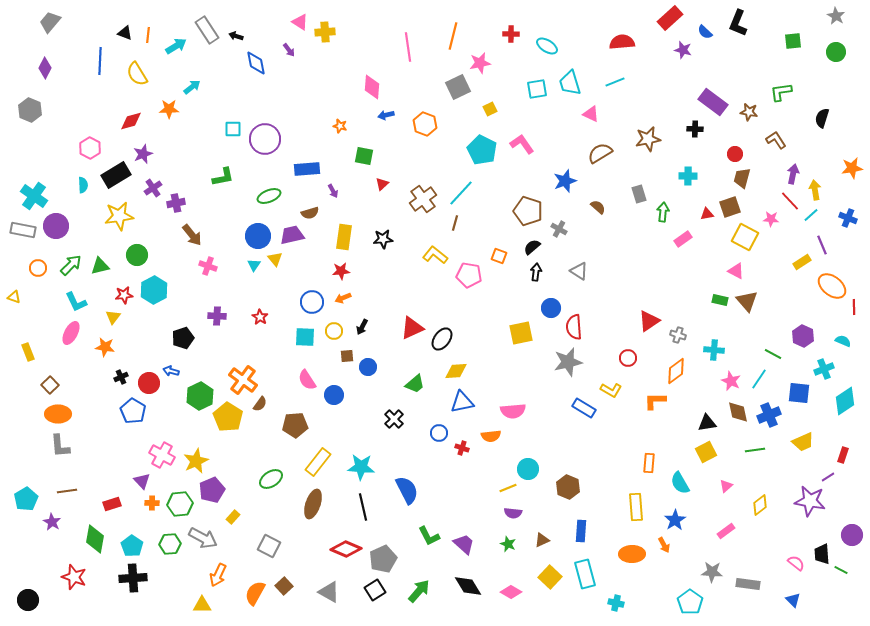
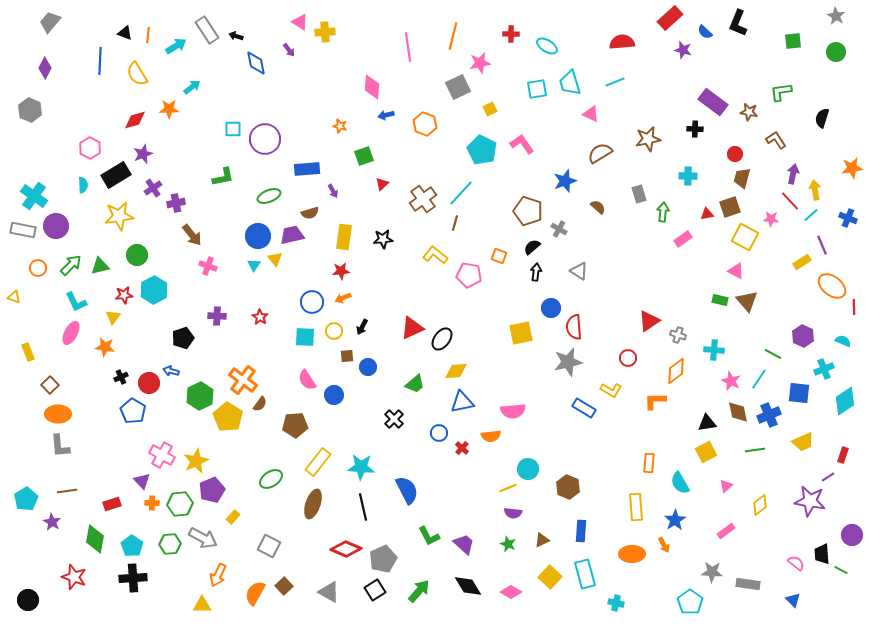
red diamond at (131, 121): moved 4 px right, 1 px up
green square at (364, 156): rotated 30 degrees counterclockwise
red cross at (462, 448): rotated 24 degrees clockwise
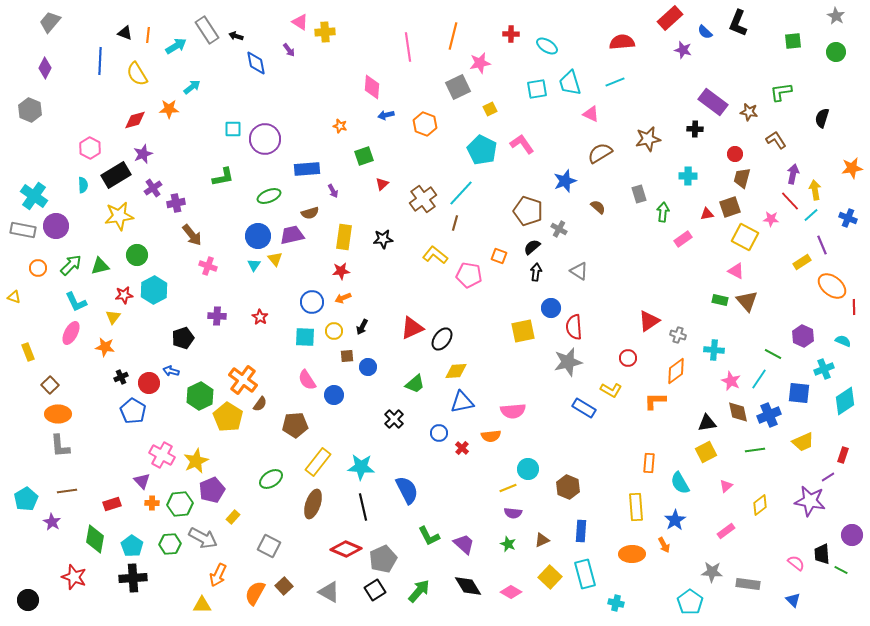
yellow square at (521, 333): moved 2 px right, 2 px up
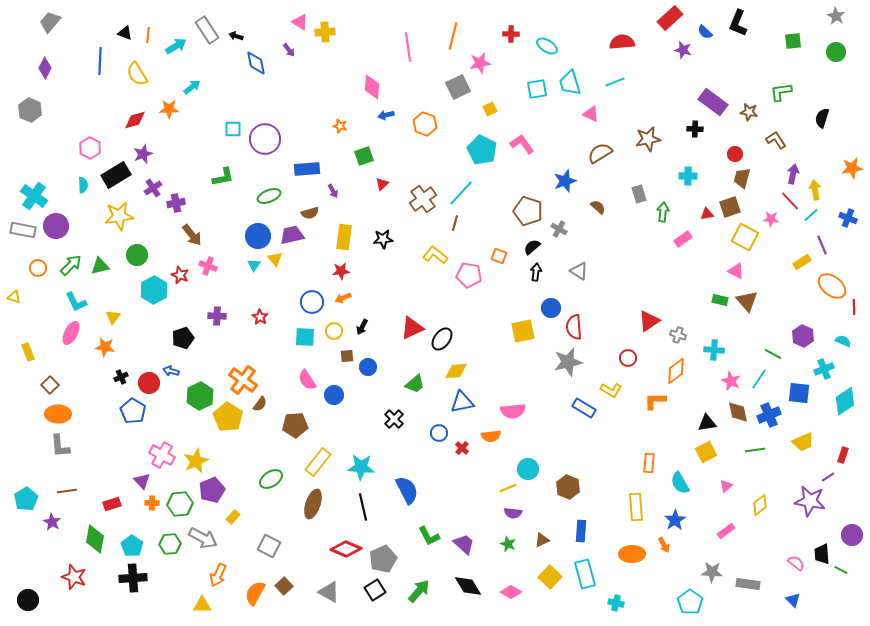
red star at (124, 295): moved 56 px right, 20 px up; rotated 30 degrees clockwise
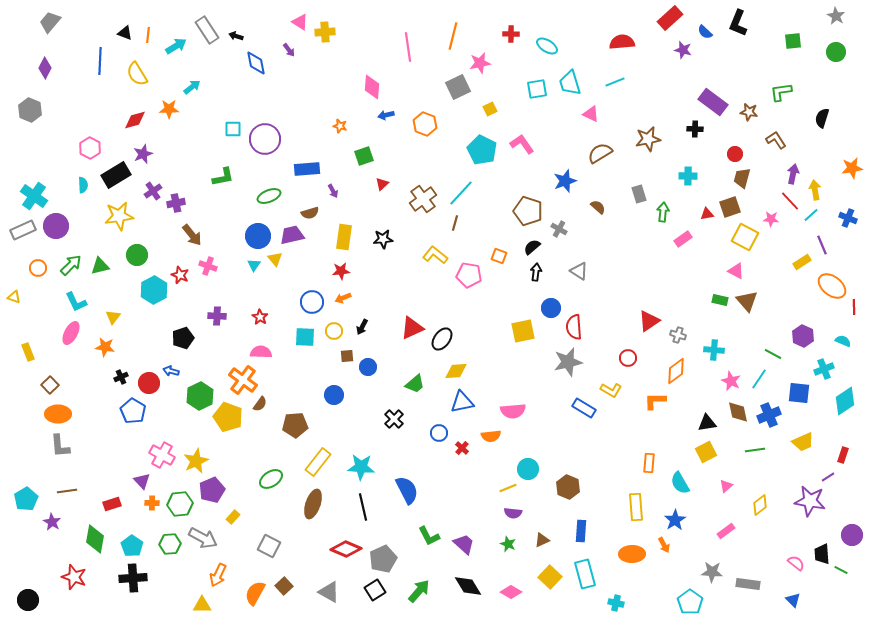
purple cross at (153, 188): moved 3 px down
gray rectangle at (23, 230): rotated 35 degrees counterclockwise
pink semicircle at (307, 380): moved 46 px left, 28 px up; rotated 125 degrees clockwise
yellow pentagon at (228, 417): rotated 12 degrees counterclockwise
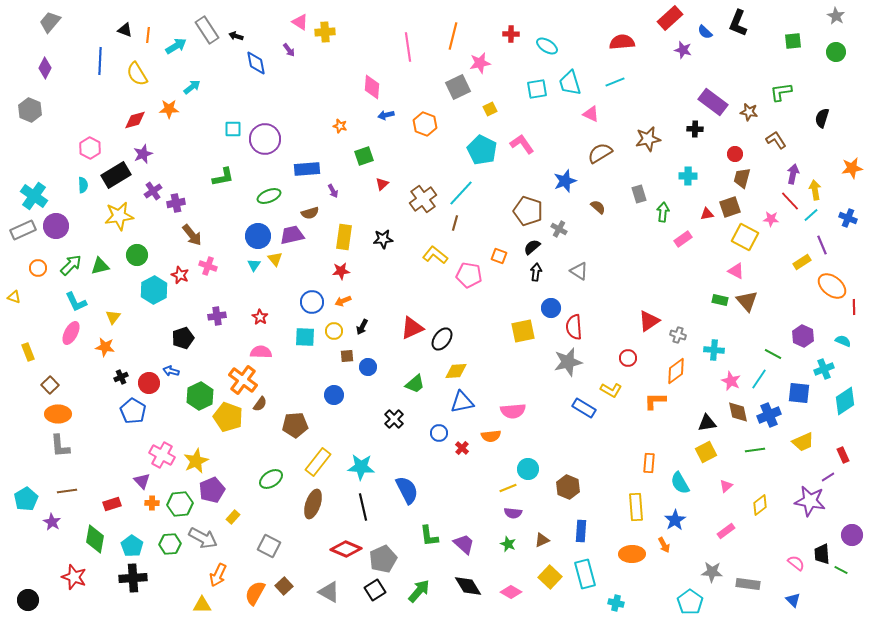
black triangle at (125, 33): moved 3 px up
orange arrow at (343, 298): moved 3 px down
purple cross at (217, 316): rotated 12 degrees counterclockwise
red rectangle at (843, 455): rotated 42 degrees counterclockwise
green L-shape at (429, 536): rotated 20 degrees clockwise
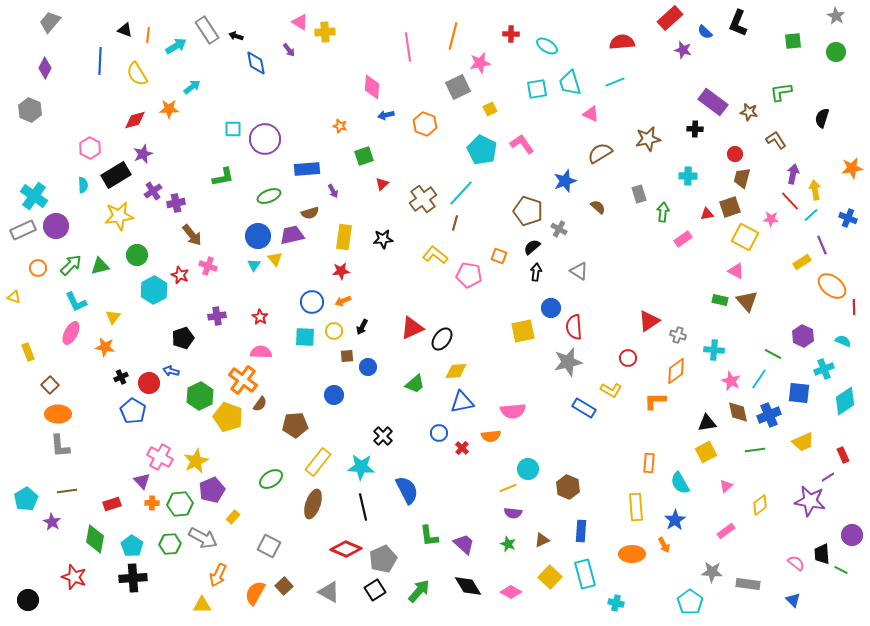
black cross at (394, 419): moved 11 px left, 17 px down
pink cross at (162, 455): moved 2 px left, 2 px down
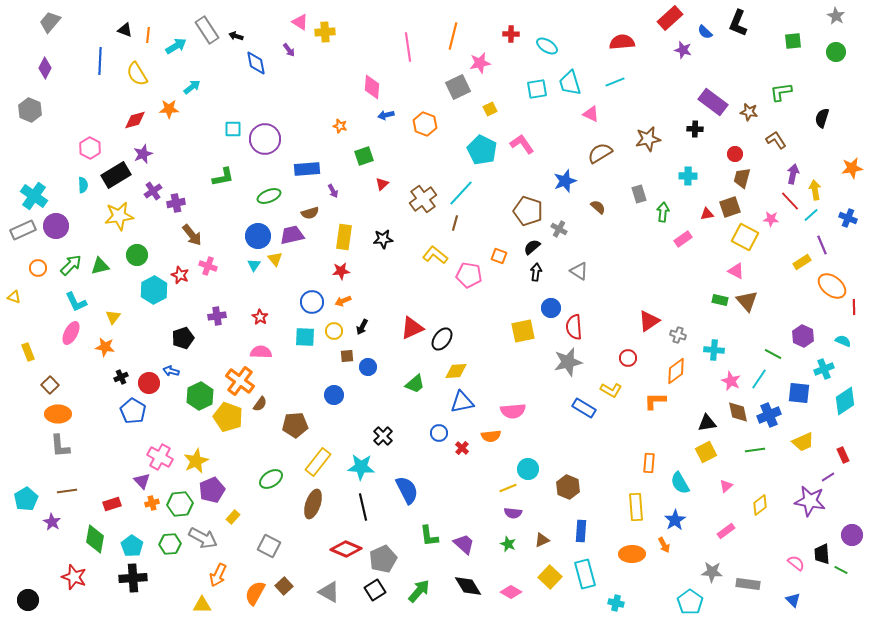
orange cross at (243, 380): moved 3 px left, 1 px down
orange cross at (152, 503): rotated 16 degrees counterclockwise
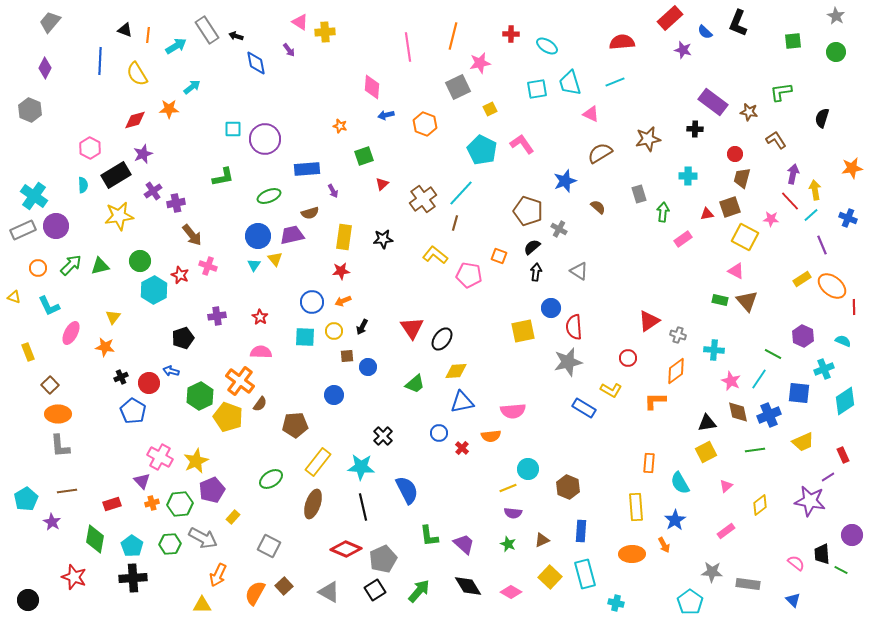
green circle at (137, 255): moved 3 px right, 6 px down
yellow rectangle at (802, 262): moved 17 px down
cyan L-shape at (76, 302): moved 27 px left, 4 px down
red triangle at (412, 328): rotated 40 degrees counterclockwise
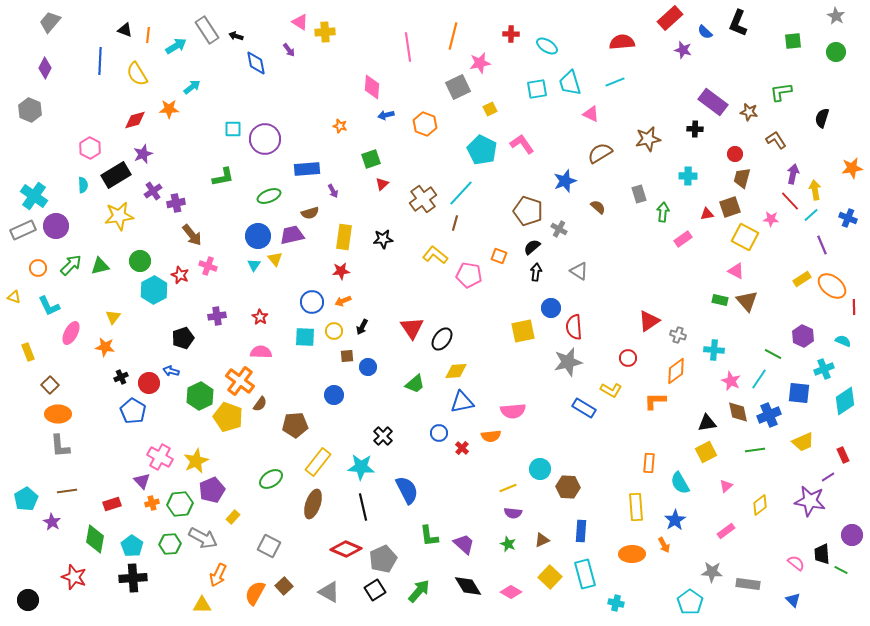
green square at (364, 156): moved 7 px right, 3 px down
cyan circle at (528, 469): moved 12 px right
brown hexagon at (568, 487): rotated 20 degrees counterclockwise
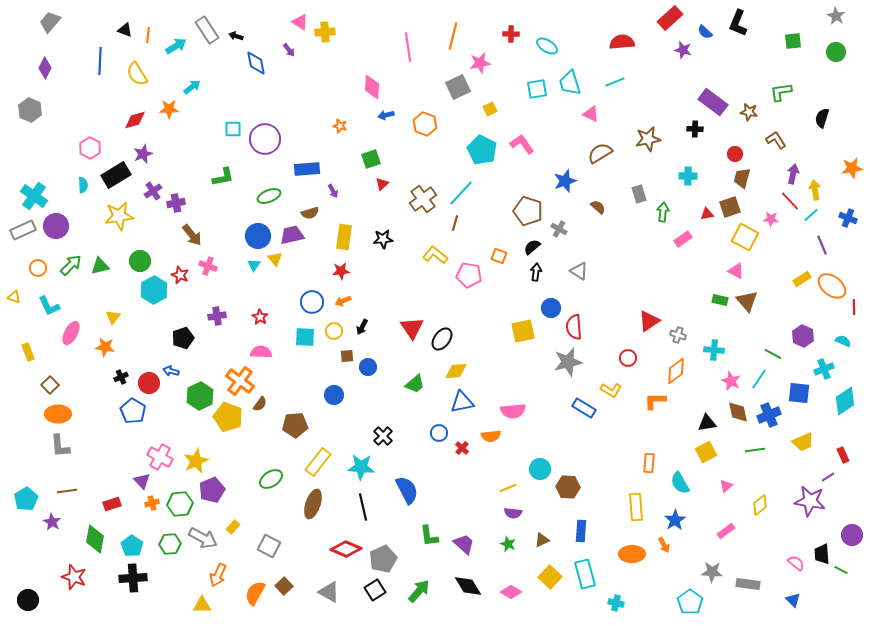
yellow rectangle at (233, 517): moved 10 px down
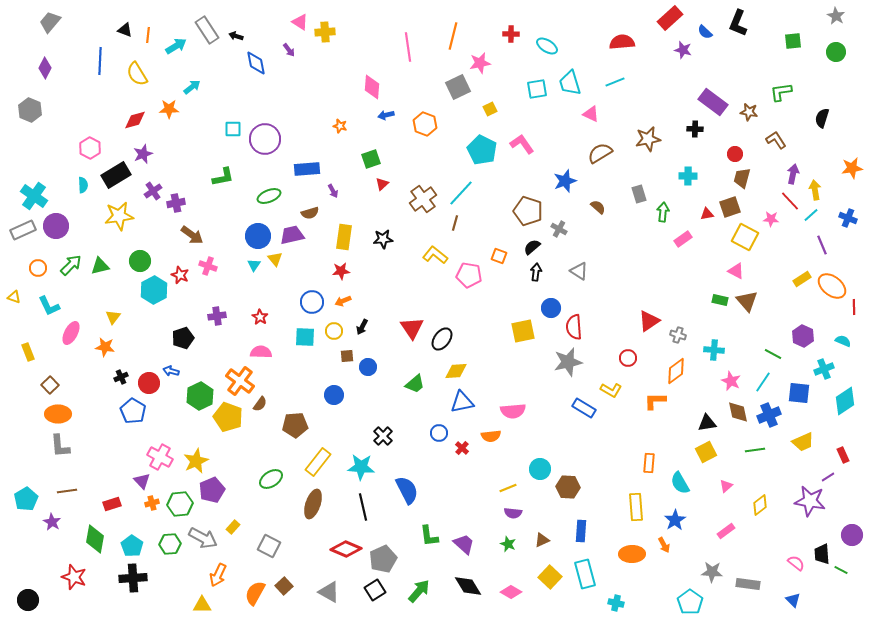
brown arrow at (192, 235): rotated 15 degrees counterclockwise
cyan line at (759, 379): moved 4 px right, 3 px down
